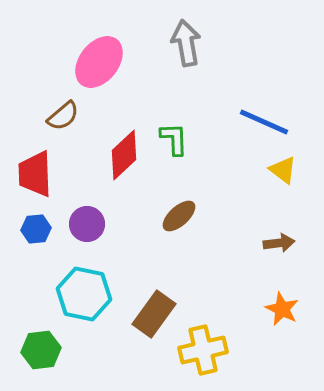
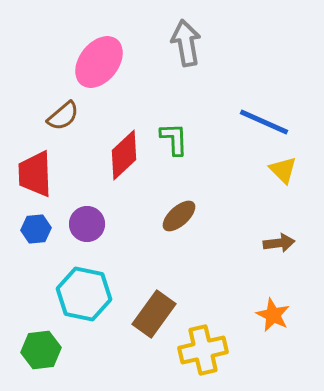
yellow triangle: rotated 8 degrees clockwise
orange star: moved 9 px left, 6 px down
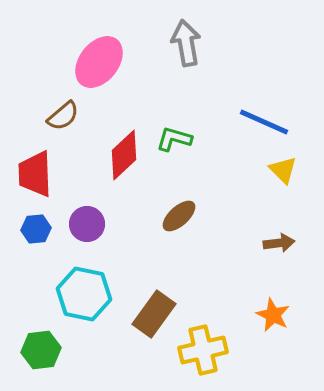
green L-shape: rotated 72 degrees counterclockwise
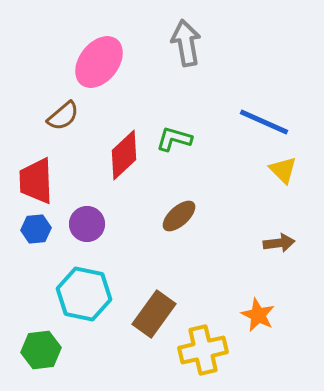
red trapezoid: moved 1 px right, 7 px down
orange star: moved 15 px left
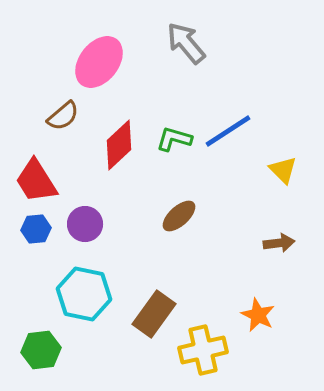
gray arrow: rotated 30 degrees counterclockwise
blue line: moved 36 px left, 9 px down; rotated 57 degrees counterclockwise
red diamond: moved 5 px left, 10 px up
red trapezoid: rotated 30 degrees counterclockwise
purple circle: moved 2 px left
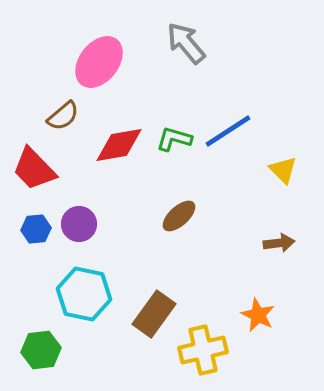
red diamond: rotated 33 degrees clockwise
red trapezoid: moved 2 px left, 12 px up; rotated 12 degrees counterclockwise
purple circle: moved 6 px left
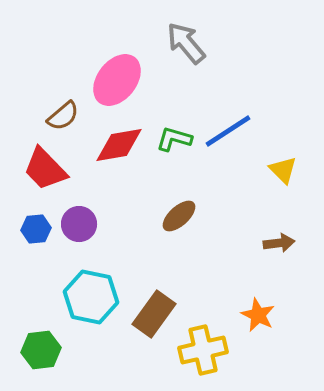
pink ellipse: moved 18 px right, 18 px down
red trapezoid: moved 11 px right
cyan hexagon: moved 7 px right, 3 px down
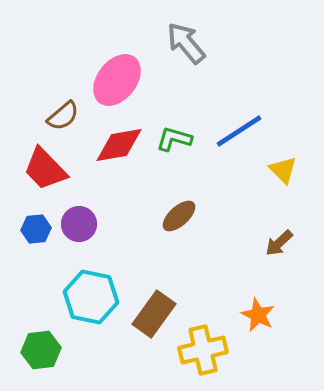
blue line: moved 11 px right
brown arrow: rotated 144 degrees clockwise
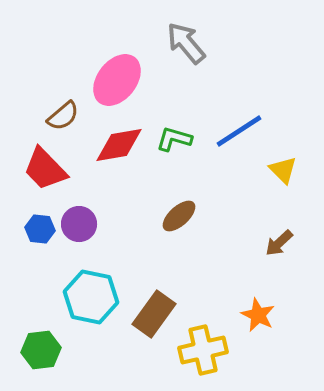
blue hexagon: moved 4 px right; rotated 12 degrees clockwise
